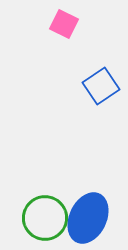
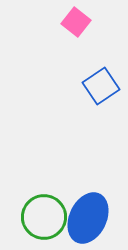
pink square: moved 12 px right, 2 px up; rotated 12 degrees clockwise
green circle: moved 1 px left, 1 px up
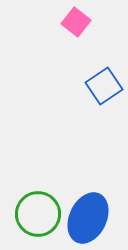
blue square: moved 3 px right
green circle: moved 6 px left, 3 px up
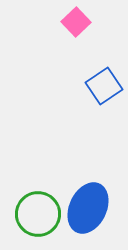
pink square: rotated 8 degrees clockwise
blue ellipse: moved 10 px up
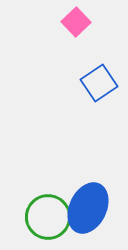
blue square: moved 5 px left, 3 px up
green circle: moved 10 px right, 3 px down
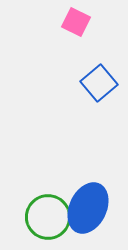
pink square: rotated 20 degrees counterclockwise
blue square: rotated 6 degrees counterclockwise
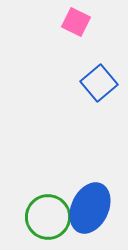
blue ellipse: moved 2 px right
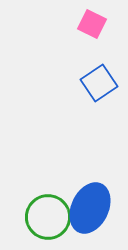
pink square: moved 16 px right, 2 px down
blue square: rotated 6 degrees clockwise
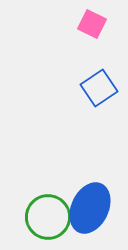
blue square: moved 5 px down
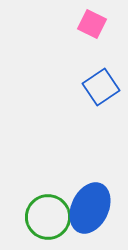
blue square: moved 2 px right, 1 px up
